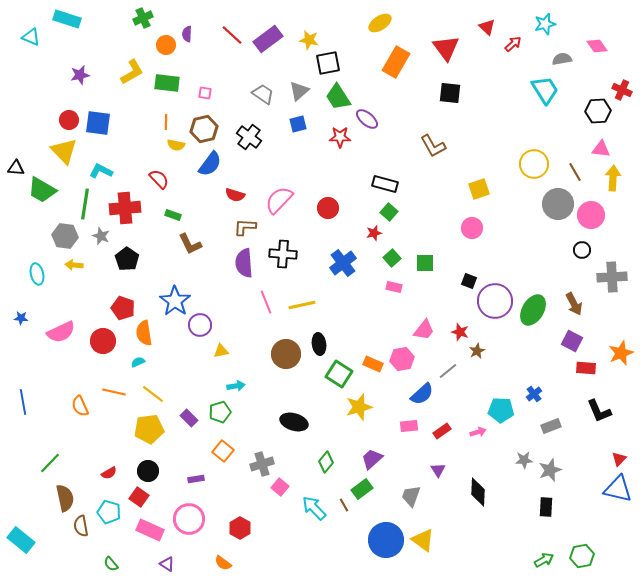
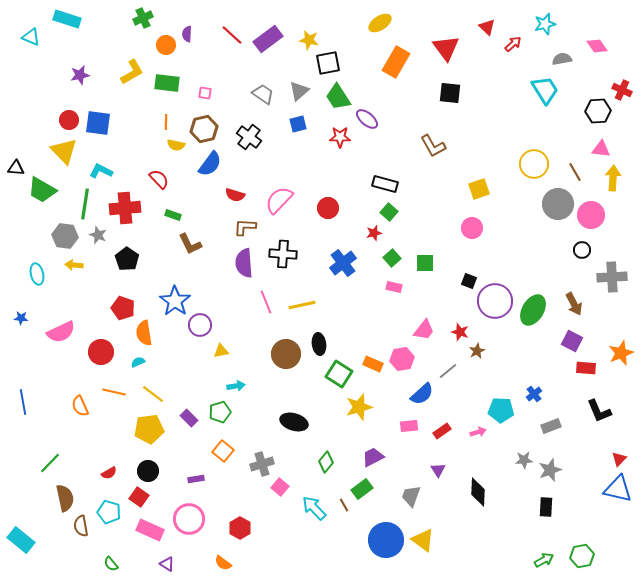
gray star at (101, 236): moved 3 px left, 1 px up
red circle at (103, 341): moved 2 px left, 11 px down
purple trapezoid at (372, 459): moved 1 px right, 2 px up; rotated 15 degrees clockwise
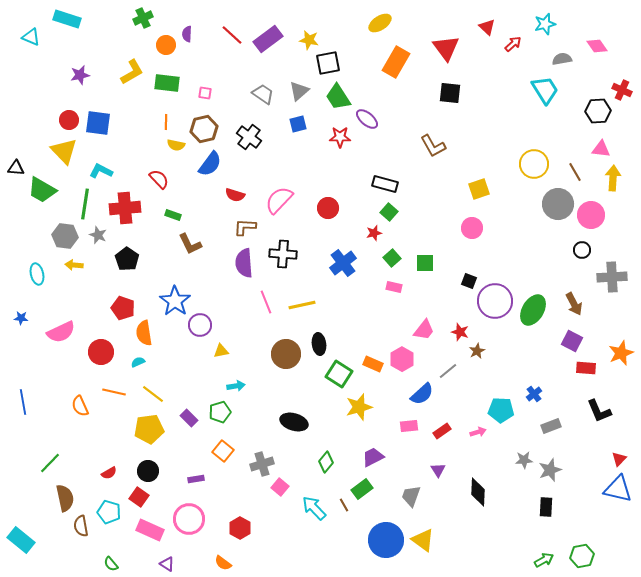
pink hexagon at (402, 359): rotated 20 degrees counterclockwise
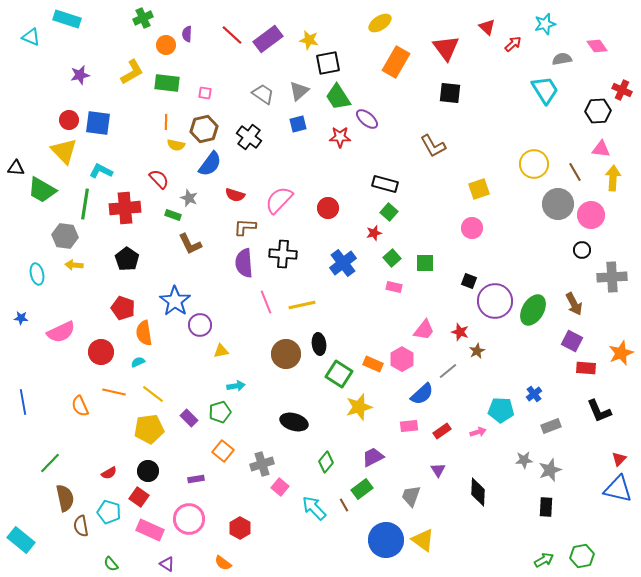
gray star at (98, 235): moved 91 px right, 37 px up
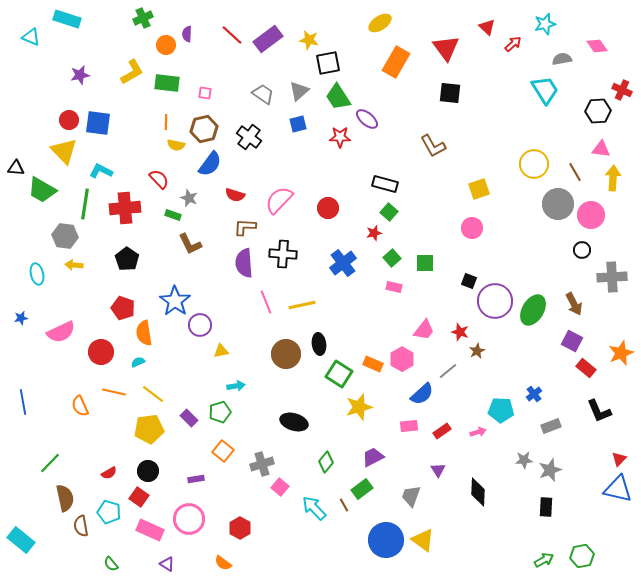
blue star at (21, 318): rotated 16 degrees counterclockwise
red rectangle at (586, 368): rotated 36 degrees clockwise
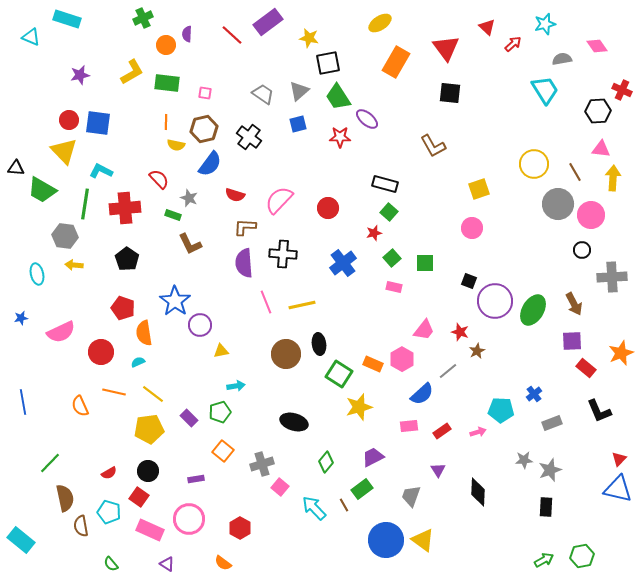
purple rectangle at (268, 39): moved 17 px up
yellow star at (309, 40): moved 2 px up
purple square at (572, 341): rotated 30 degrees counterclockwise
gray rectangle at (551, 426): moved 1 px right, 3 px up
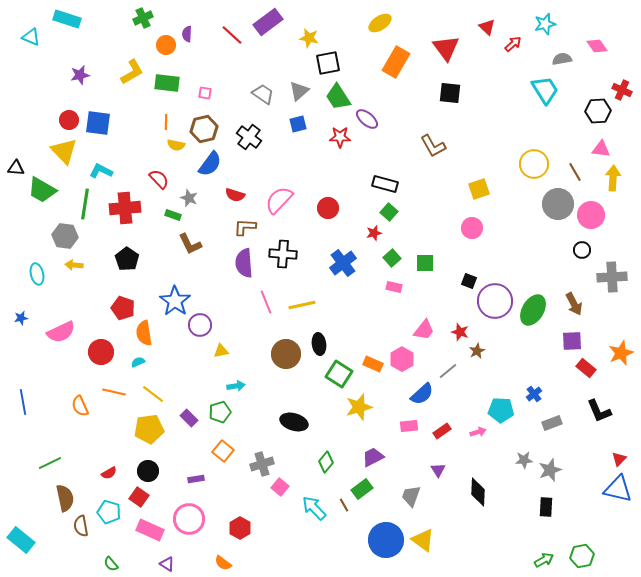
green line at (50, 463): rotated 20 degrees clockwise
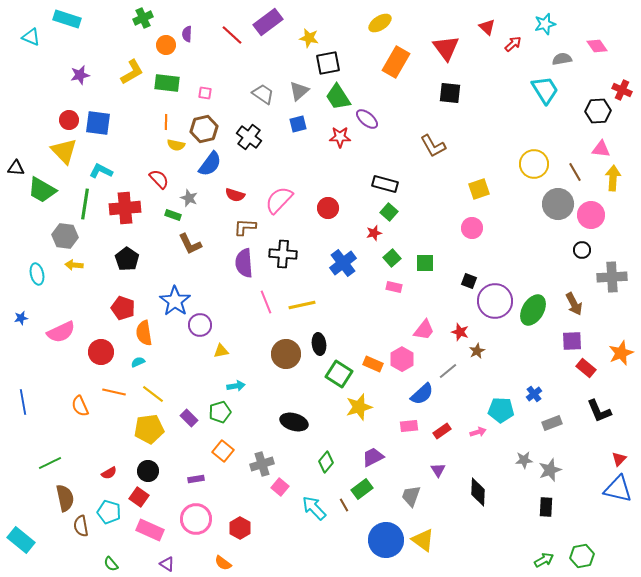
pink circle at (189, 519): moved 7 px right
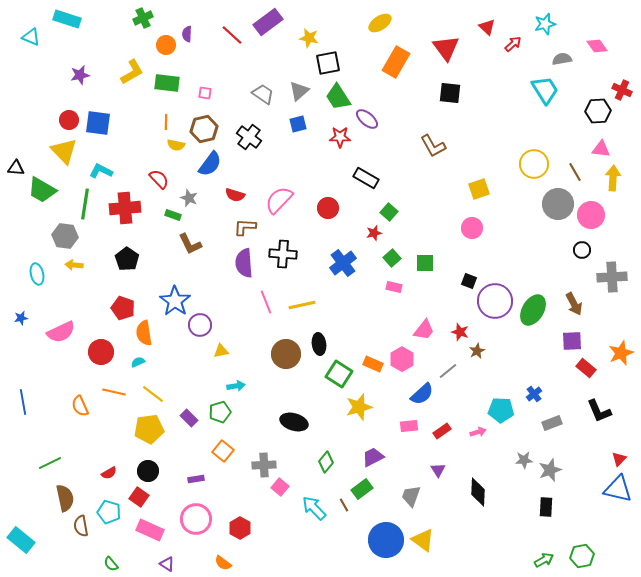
black rectangle at (385, 184): moved 19 px left, 6 px up; rotated 15 degrees clockwise
gray cross at (262, 464): moved 2 px right, 1 px down; rotated 15 degrees clockwise
